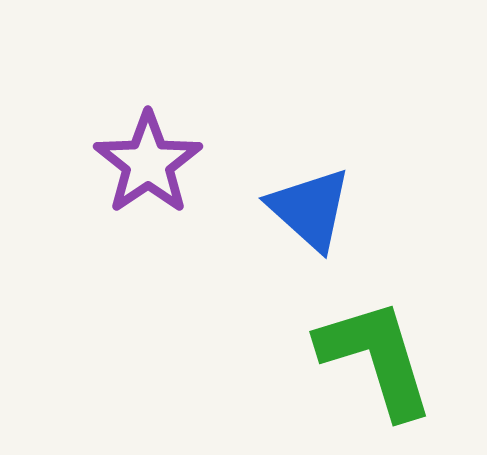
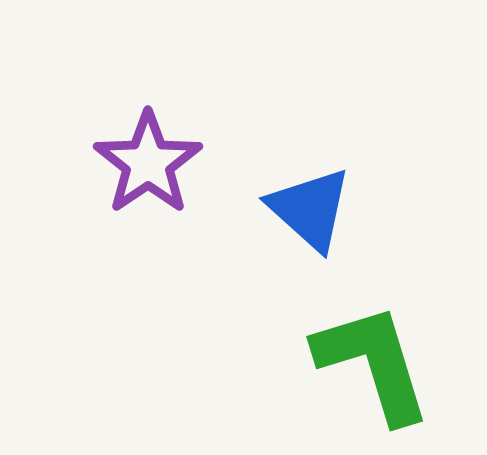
green L-shape: moved 3 px left, 5 px down
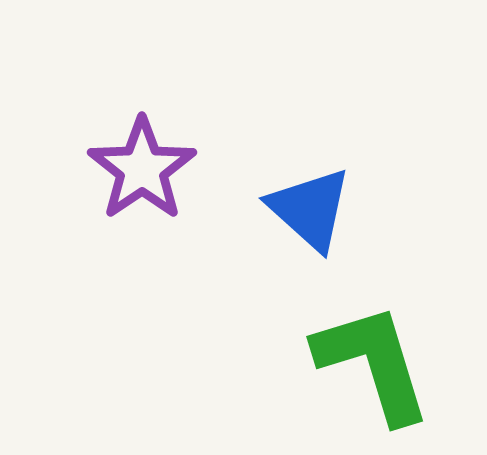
purple star: moved 6 px left, 6 px down
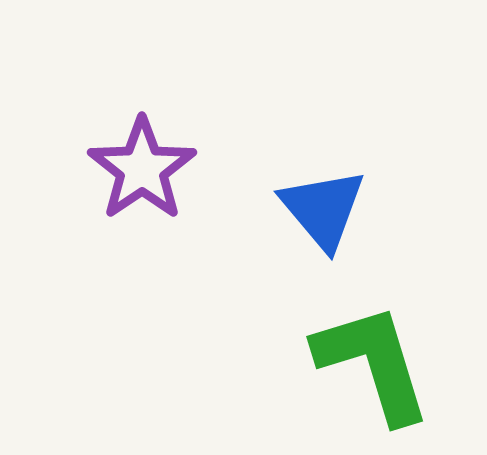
blue triangle: moved 13 px right; rotated 8 degrees clockwise
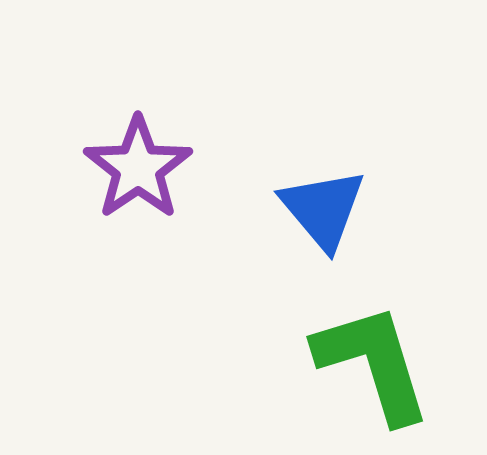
purple star: moved 4 px left, 1 px up
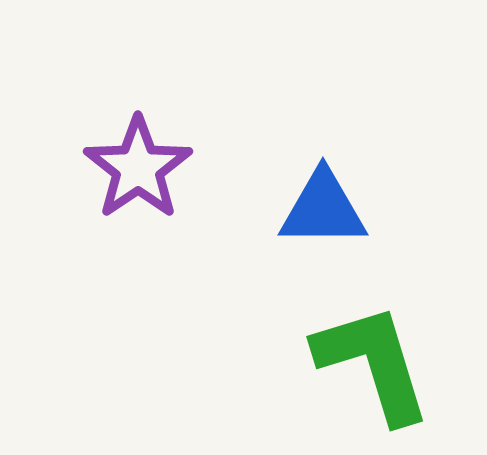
blue triangle: rotated 50 degrees counterclockwise
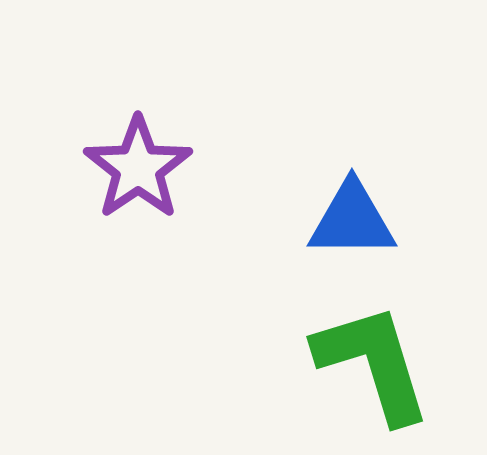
blue triangle: moved 29 px right, 11 px down
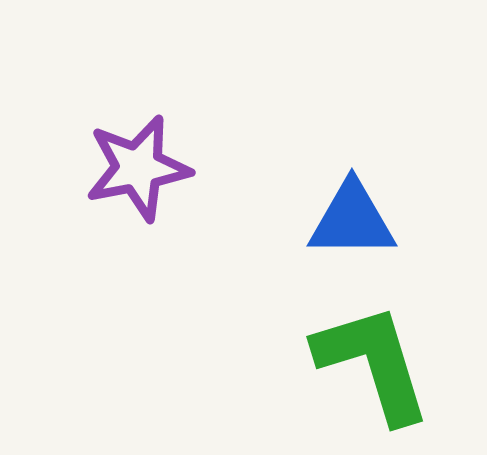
purple star: rotated 23 degrees clockwise
